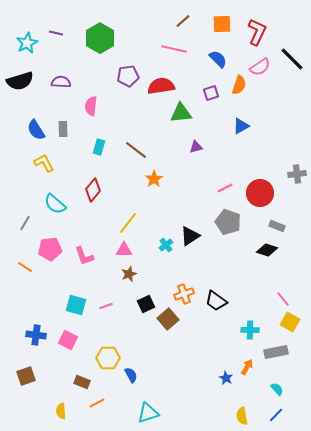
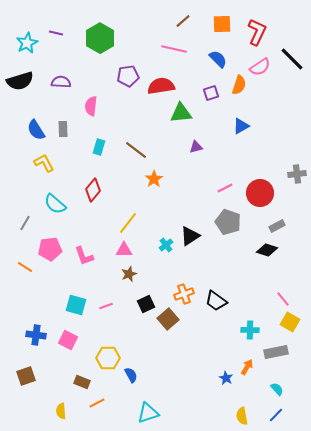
gray rectangle at (277, 226): rotated 49 degrees counterclockwise
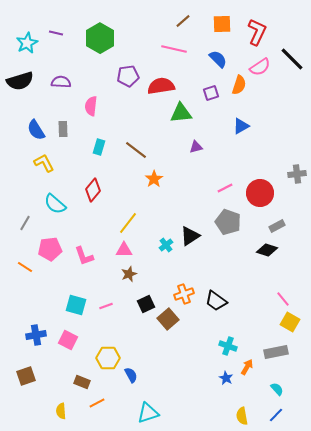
cyan cross at (250, 330): moved 22 px left, 16 px down; rotated 18 degrees clockwise
blue cross at (36, 335): rotated 18 degrees counterclockwise
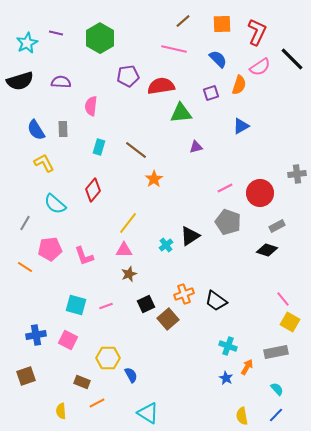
cyan triangle at (148, 413): rotated 50 degrees clockwise
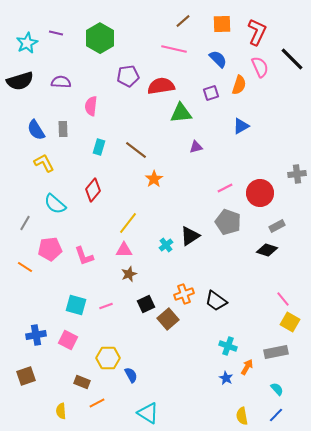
pink semicircle at (260, 67): rotated 80 degrees counterclockwise
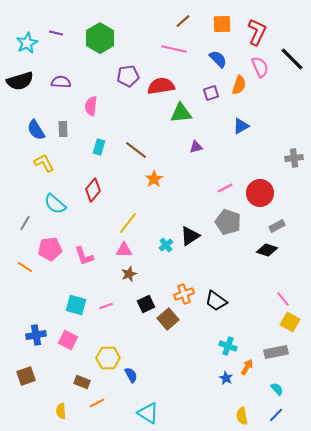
gray cross at (297, 174): moved 3 px left, 16 px up
